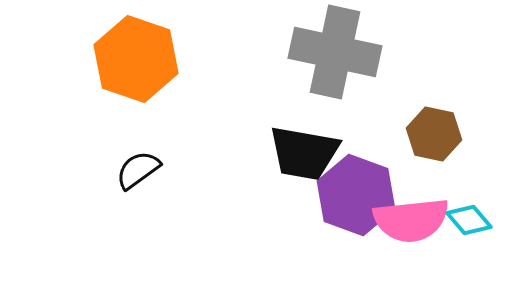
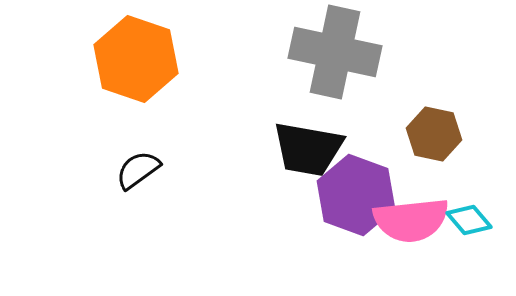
black trapezoid: moved 4 px right, 4 px up
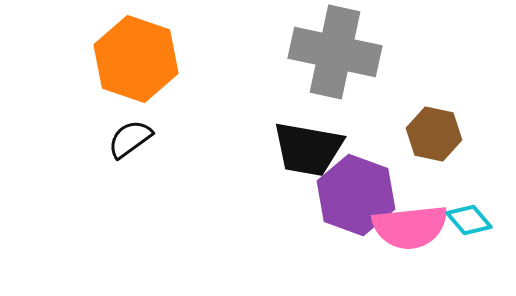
black semicircle: moved 8 px left, 31 px up
pink semicircle: moved 1 px left, 7 px down
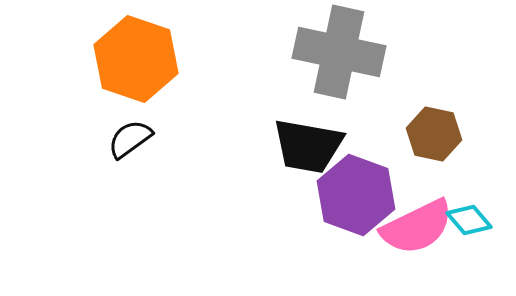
gray cross: moved 4 px right
black trapezoid: moved 3 px up
pink semicircle: moved 7 px right; rotated 20 degrees counterclockwise
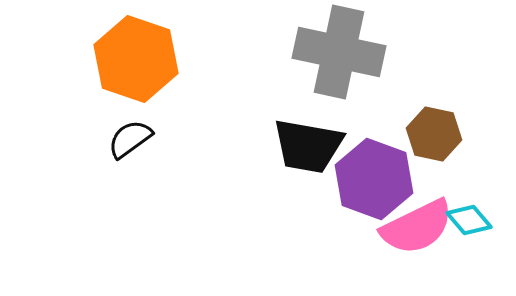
purple hexagon: moved 18 px right, 16 px up
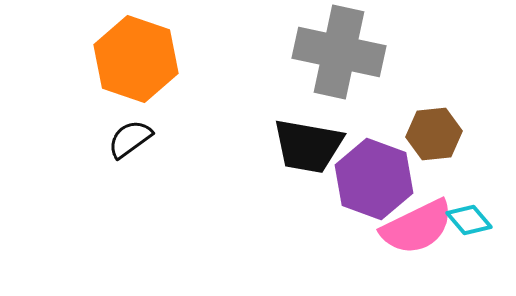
brown hexagon: rotated 18 degrees counterclockwise
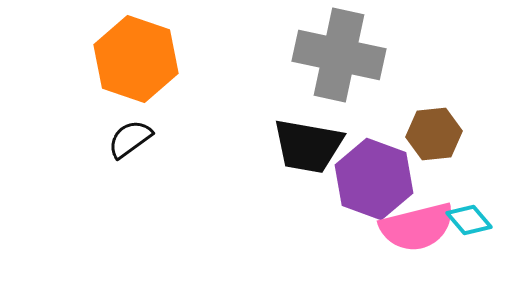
gray cross: moved 3 px down
pink semicircle: rotated 12 degrees clockwise
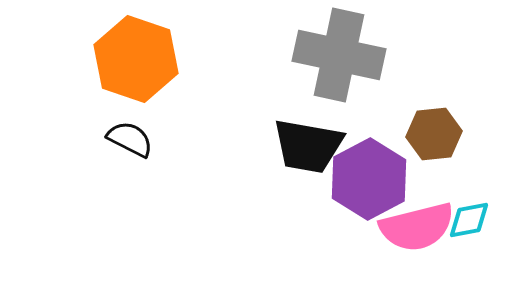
black semicircle: rotated 63 degrees clockwise
purple hexagon: moved 5 px left; rotated 12 degrees clockwise
cyan diamond: rotated 60 degrees counterclockwise
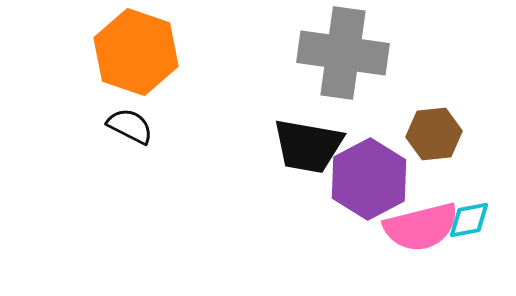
gray cross: moved 4 px right, 2 px up; rotated 4 degrees counterclockwise
orange hexagon: moved 7 px up
black semicircle: moved 13 px up
pink semicircle: moved 4 px right
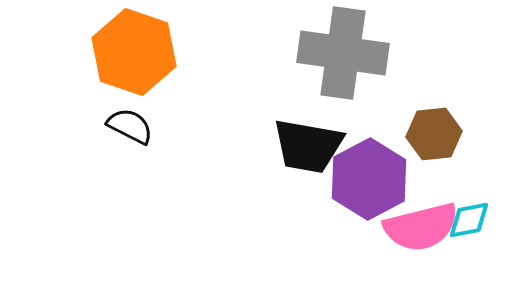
orange hexagon: moved 2 px left
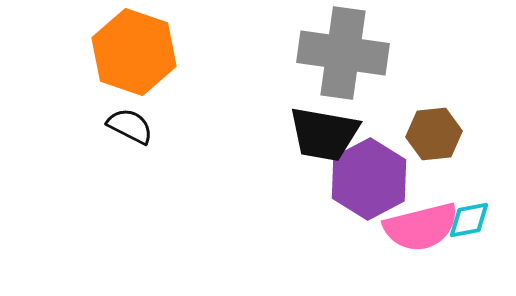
black trapezoid: moved 16 px right, 12 px up
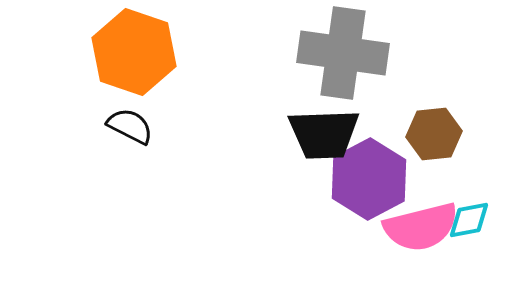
black trapezoid: rotated 12 degrees counterclockwise
